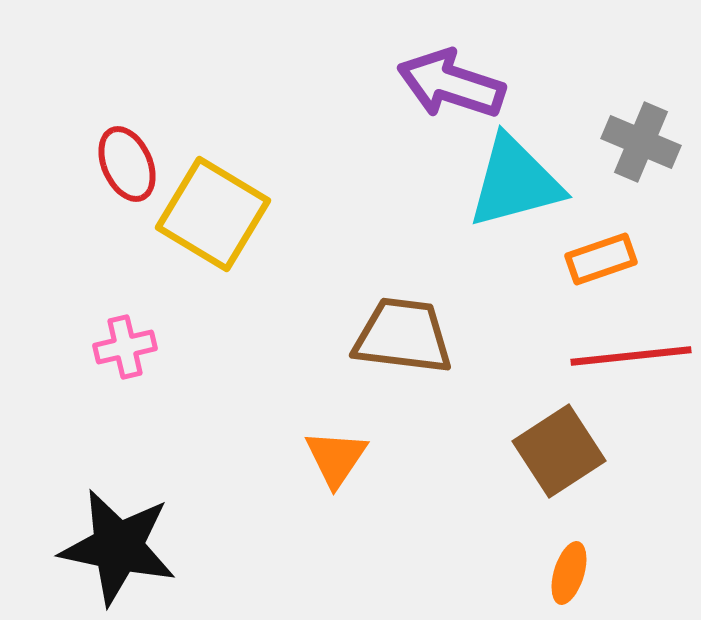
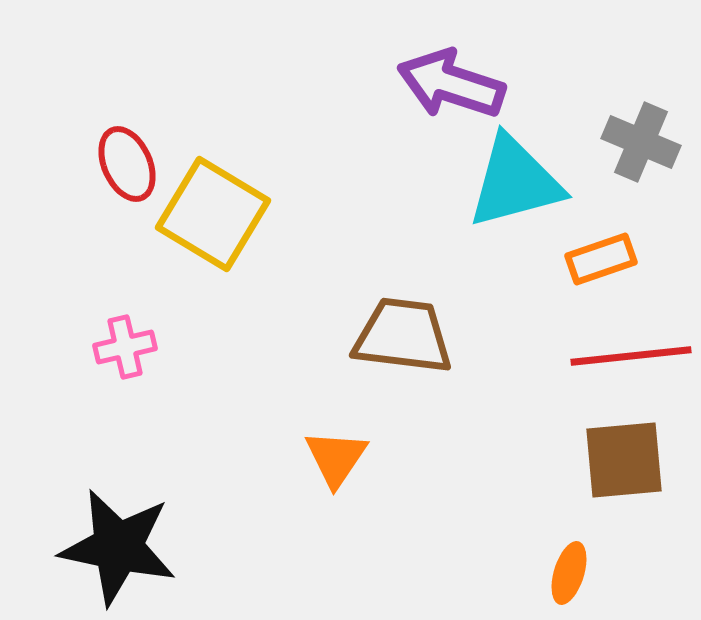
brown square: moved 65 px right, 9 px down; rotated 28 degrees clockwise
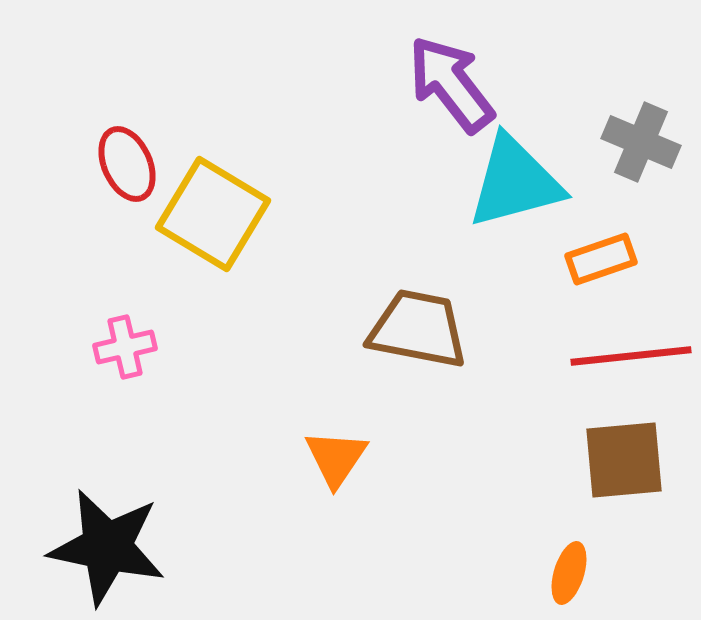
purple arrow: rotated 34 degrees clockwise
brown trapezoid: moved 15 px right, 7 px up; rotated 4 degrees clockwise
black star: moved 11 px left
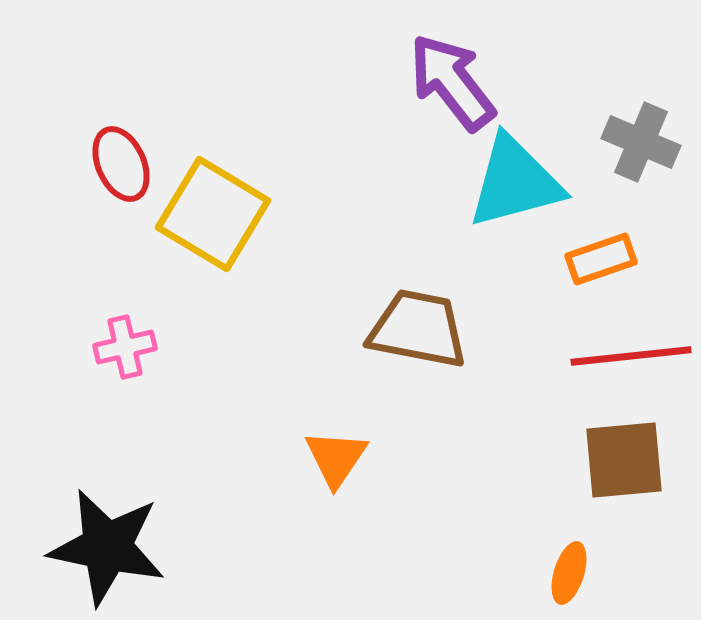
purple arrow: moved 1 px right, 2 px up
red ellipse: moved 6 px left
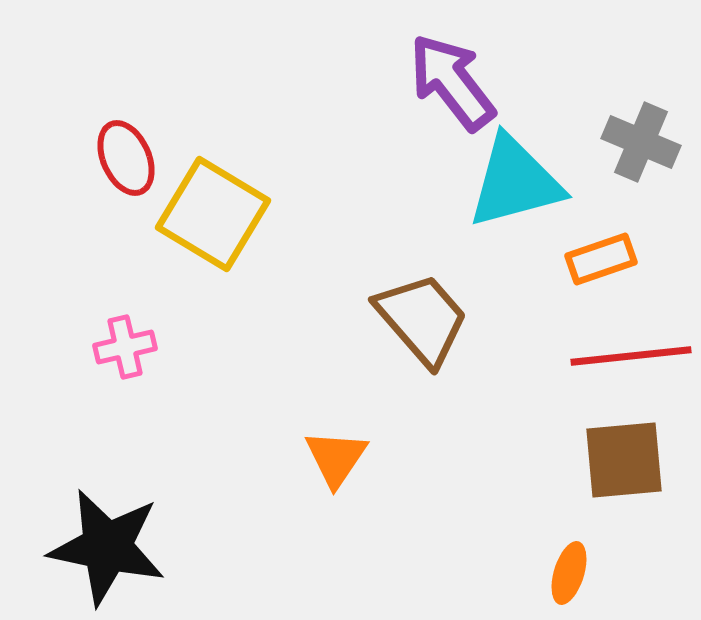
red ellipse: moved 5 px right, 6 px up
brown trapezoid: moved 4 px right, 10 px up; rotated 38 degrees clockwise
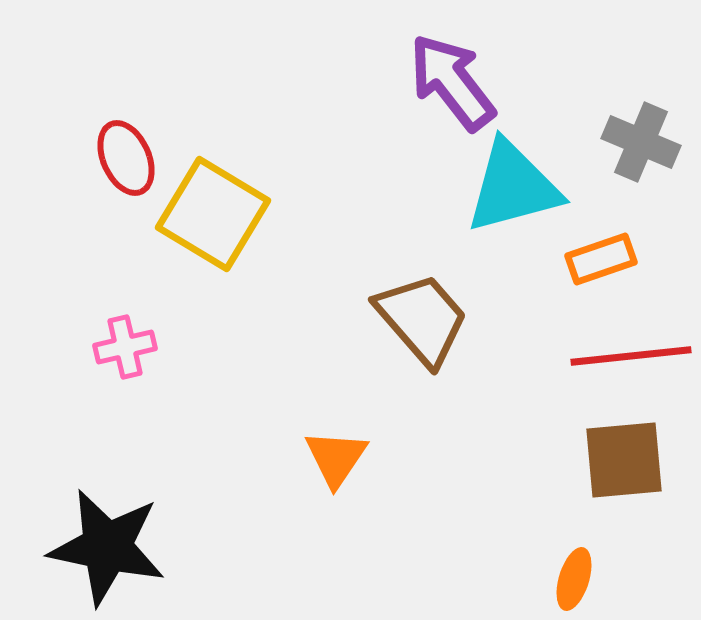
cyan triangle: moved 2 px left, 5 px down
orange ellipse: moved 5 px right, 6 px down
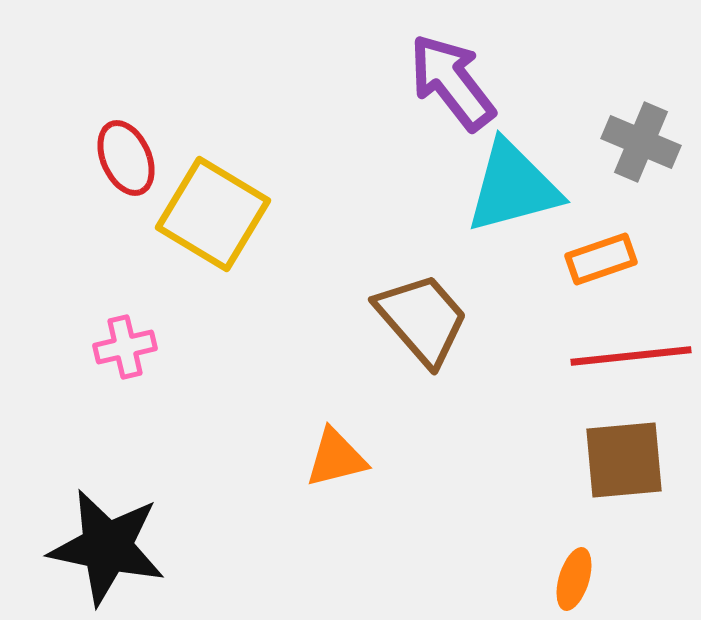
orange triangle: rotated 42 degrees clockwise
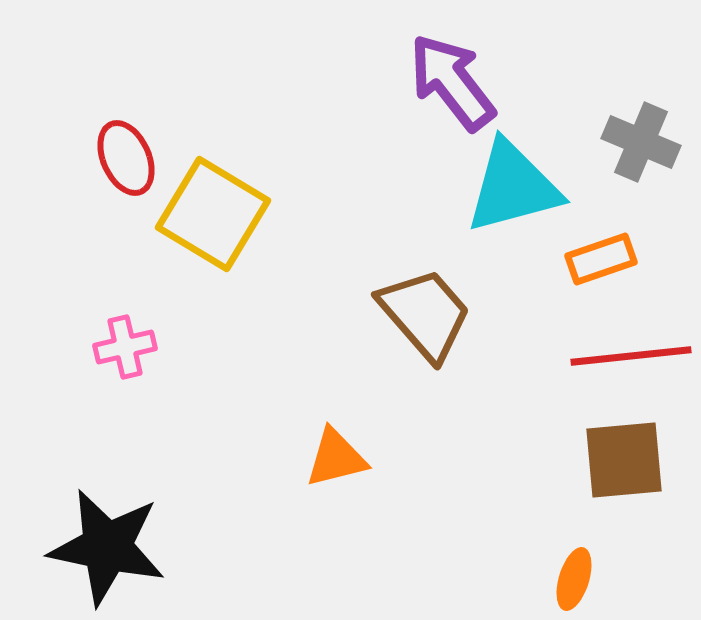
brown trapezoid: moved 3 px right, 5 px up
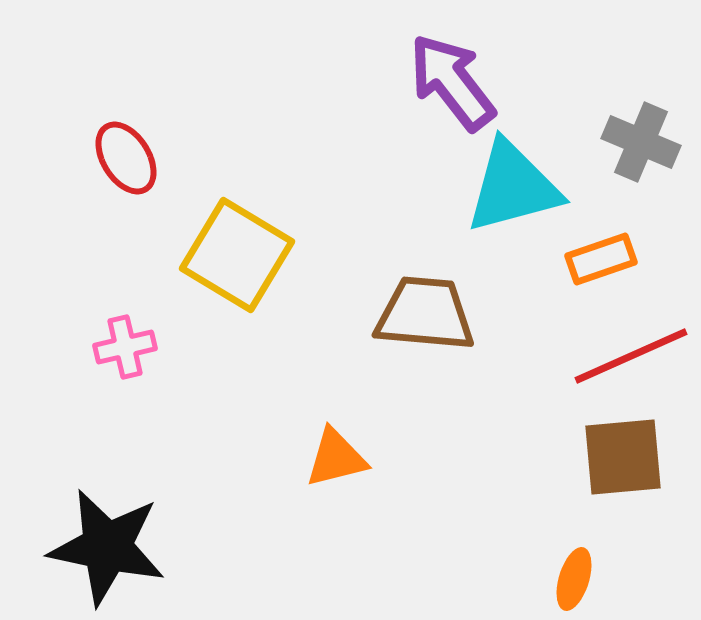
red ellipse: rotated 8 degrees counterclockwise
yellow square: moved 24 px right, 41 px down
brown trapezoid: rotated 44 degrees counterclockwise
red line: rotated 18 degrees counterclockwise
brown square: moved 1 px left, 3 px up
